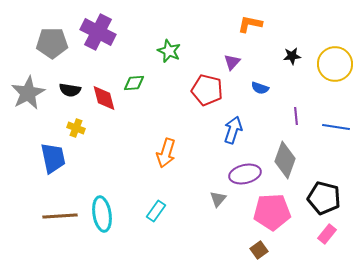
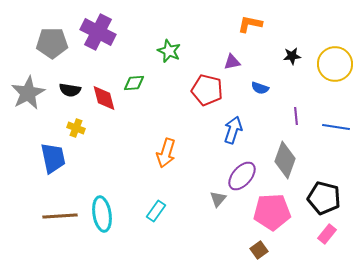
purple triangle: rotated 36 degrees clockwise
purple ellipse: moved 3 px left, 2 px down; rotated 36 degrees counterclockwise
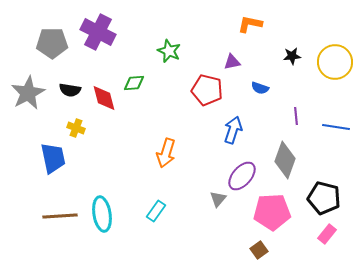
yellow circle: moved 2 px up
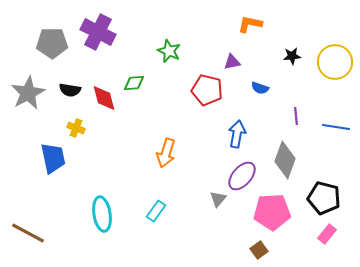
blue arrow: moved 4 px right, 4 px down; rotated 8 degrees counterclockwise
brown line: moved 32 px left, 17 px down; rotated 32 degrees clockwise
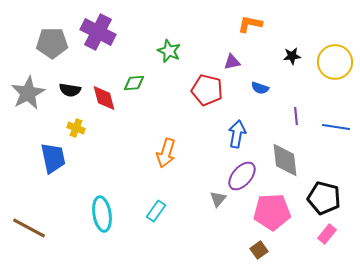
gray diamond: rotated 27 degrees counterclockwise
brown line: moved 1 px right, 5 px up
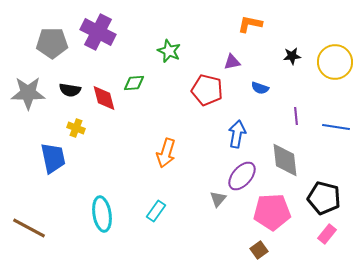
gray star: rotated 28 degrees clockwise
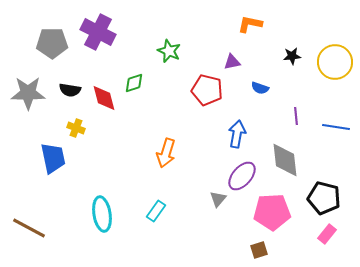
green diamond: rotated 15 degrees counterclockwise
brown square: rotated 18 degrees clockwise
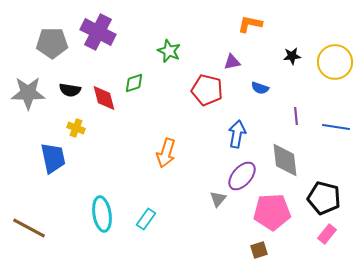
cyan rectangle: moved 10 px left, 8 px down
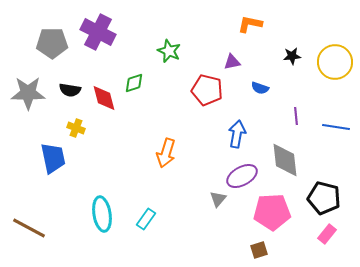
purple ellipse: rotated 20 degrees clockwise
